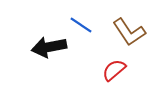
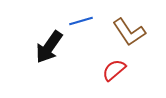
blue line: moved 4 px up; rotated 50 degrees counterclockwise
black arrow: rotated 44 degrees counterclockwise
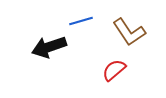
black arrow: rotated 36 degrees clockwise
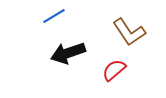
blue line: moved 27 px left, 5 px up; rotated 15 degrees counterclockwise
black arrow: moved 19 px right, 6 px down
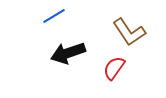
red semicircle: moved 2 px up; rotated 15 degrees counterclockwise
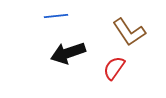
blue line: moved 2 px right; rotated 25 degrees clockwise
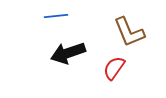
brown L-shape: rotated 12 degrees clockwise
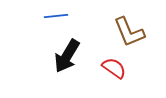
black arrow: moved 1 px left, 3 px down; rotated 40 degrees counterclockwise
red semicircle: rotated 90 degrees clockwise
